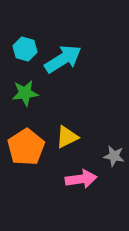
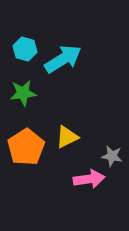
green star: moved 2 px left
gray star: moved 2 px left
pink arrow: moved 8 px right
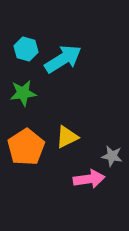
cyan hexagon: moved 1 px right
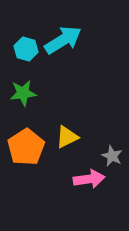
cyan arrow: moved 19 px up
gray star: rotated 15 degrees clockwise
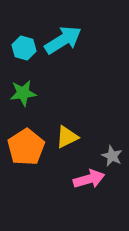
cyan hexagon: moved 2 px left, 1 px up
pink arrow: rotated 8 degrees counterclockwise
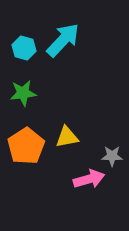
cyan arrow: rotated 15 degrees counterclockwise
yellow triangle: rotated 15 degrees clockwise
orange pentagon: moved 1 px up
gray star: rotated 25 degrees counterclockwise
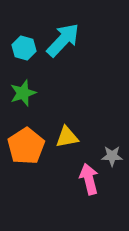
green star: rotated 12 degrees counterclockwise
pink arrow: rotated 88 degrees counterclockwise
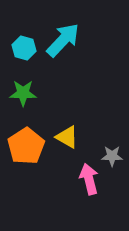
green star: rotated 20 degrees clockwise
yellow triangle: rotated 40 degrees clockwise
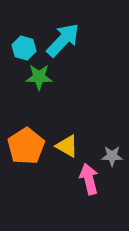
green star: moved 16 px right, 16 px up
yellow triangle: moved 9 px down
